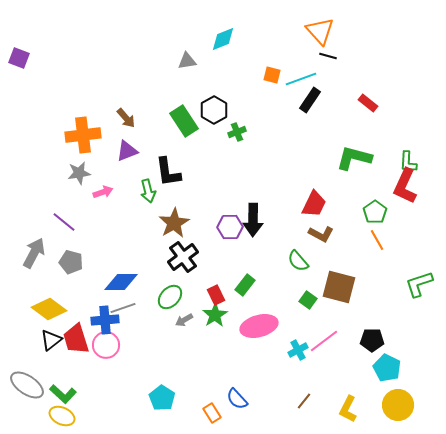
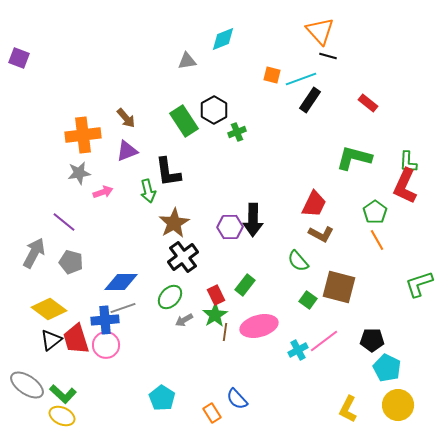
brown line at (304, 401): moved 79 px left, 69 px up; rotated 30 degrees counterclockwise
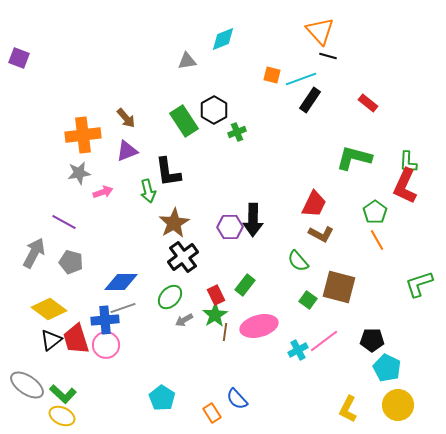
purple line at (64, 222): rotated 10 degrees counterclockwise
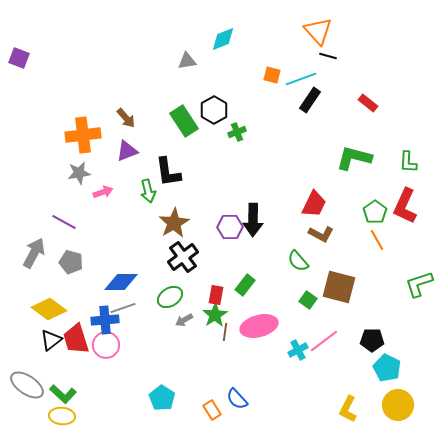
orange triangle at (320, 31): moved 2 px left
red L-shape at (405, 186): moved 20 px down
red rectangle at (216, 295): rotated 36 degrees clockwise
green ellipse at (170, 297): rotated 15 degrees clockwise
orange rectangle at (212, 413): moved 3 px up
yellow ellipse at (62, 416): rotated 20 degrees counterclockwise
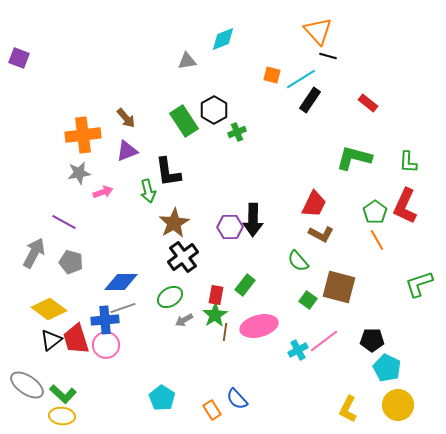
cyan line at (301, 79): rotated 12 degrees counterclockwise
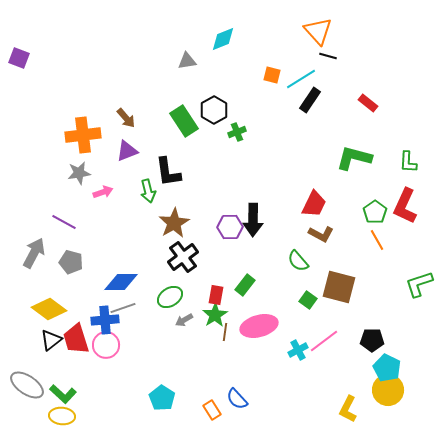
yellow circle at (398, 405): moved 10 px left, 15 px up
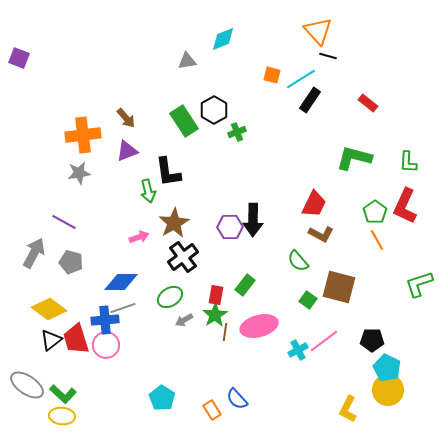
pink arrow at (103, 192): moved 36 px right, 45 px down
